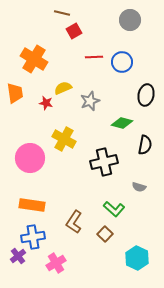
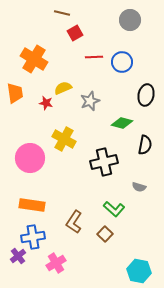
red square: moved 1 px right, 2 px down
cyan hexagon: moved 2 px right, 13 px down; rotated 15 degrees counterclockwise
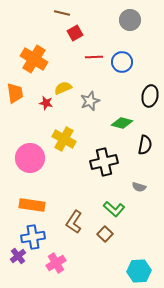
black ellipse: moved 4 px right, 1 px down
cyan hexagon: rotated 15 degrees counterclockwise
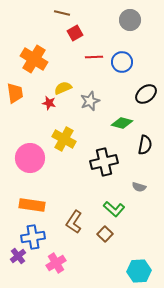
black ellipse: moved 4 px left, 2 px up; rotated 40 degrees clockwise
red star: moved 3 px right
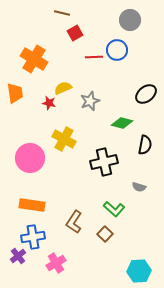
blue circle: moved 5 px left, 12 px up
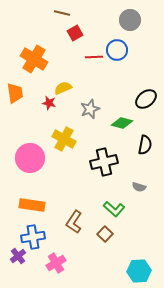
black ellipse: moved 5 px down
gray star: moved 8 px down
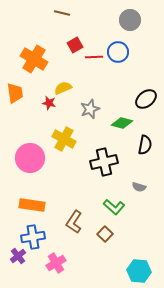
red square: moved 12 px down
blue circle: moved 1 px right, 2 px down
green L-shape: moved 2 px up
cyan hexagon: rotated 10 degrees clockwise
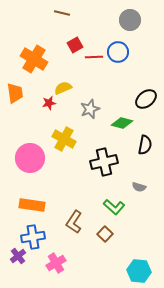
red star: rotated 24 degrees counterclockwise
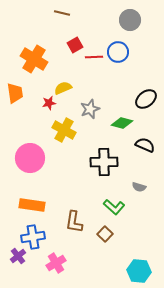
yellow cross: moved 9 px up
black semicircle: rotated 78 degrees counterclockwise
black cross: rotated 12 degrees clockwise
brown L-shape: rotated 25 degrees counterclockwise
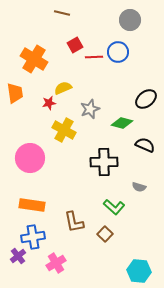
brown L-shape: rotated 20 degrees counterclockwise
